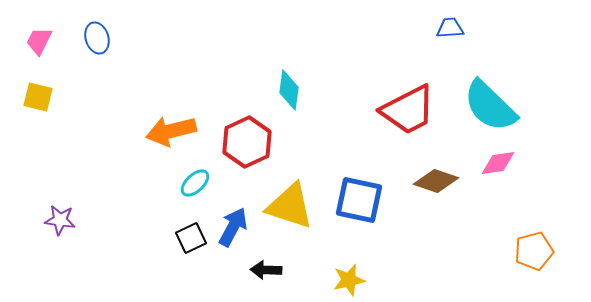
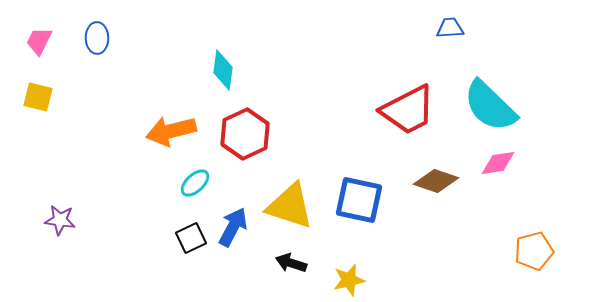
blue ellipse: rotated 16 degrees clockwise
cyan diamond: moved 66 px left, 20 px up
red hexagon: moved 2 px left, 8 px up
black arrow: moved 25 px right, 7 px up; rotated 16 degrees clockwise
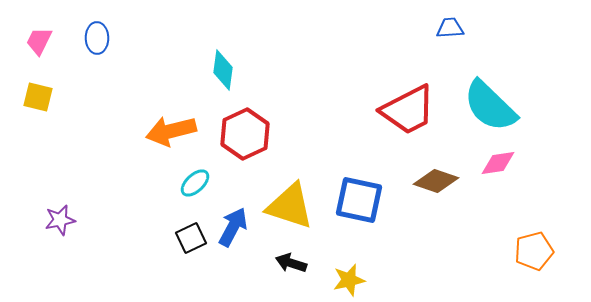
purple star: rotated 20 degrees counterclockwise
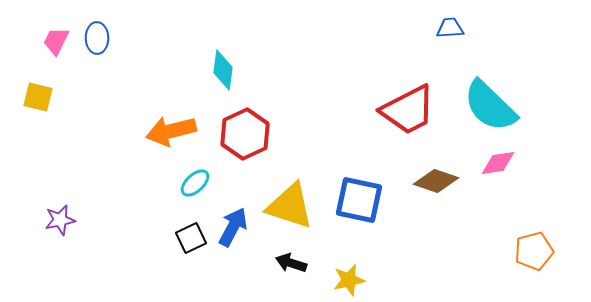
pink trapezoid: moved 17 px right
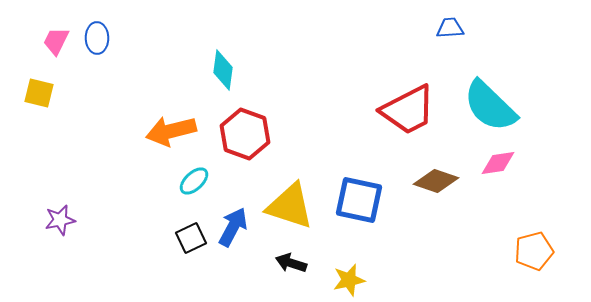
yellow square: moved 1 px right, 4 px up
red hexagon: rotated 15 degrees counterclockwise
cyan ellipse: moved 1 px left, 2 px up
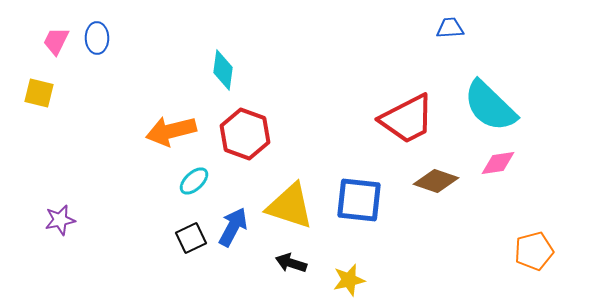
red trapezoid: moved 1 px left, 9 px down
blue square: rotated 6 degrees counterclockwise
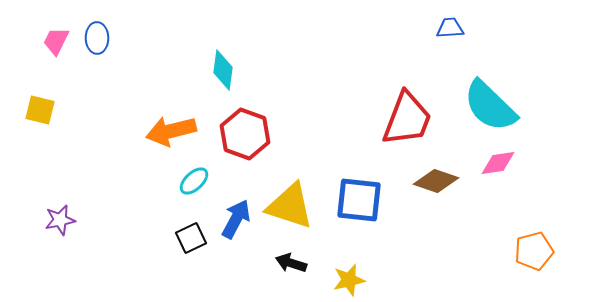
yellow square: moved 1 px right, 17 px down
red trapezoid: rotated 42 degrees counterclockwise
blue arrow: moved 3 px right, 8 px up
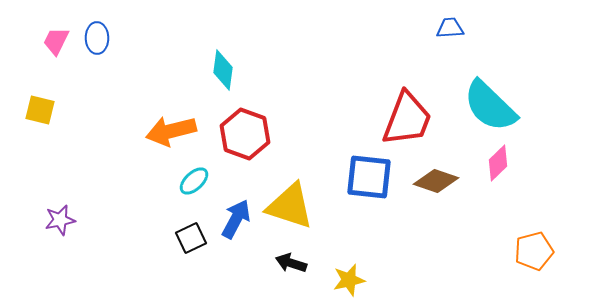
pink diamond: rotated 36 degrees counterclockwise
blue square: moved 10 px right, 23 px up
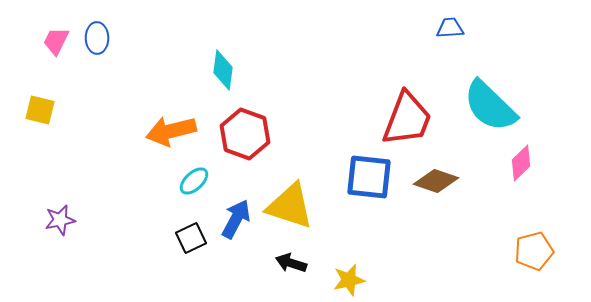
pink diamond: moved 23 px right
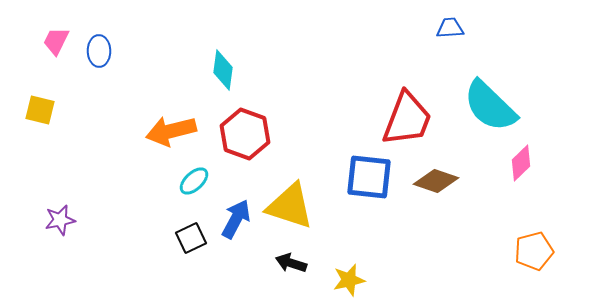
blue ellipse: moved 2 px right, 13 px down
